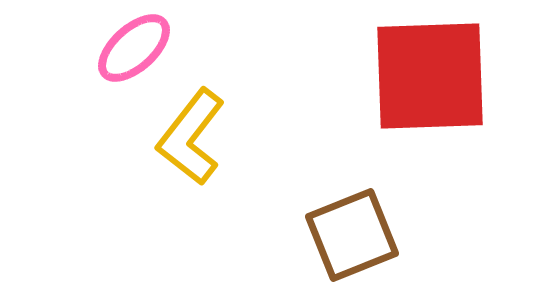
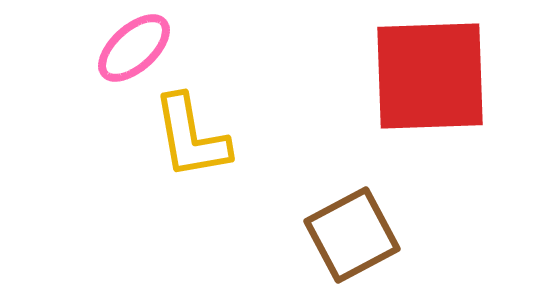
yellow L-shape: rotated 48 degrees counterclockwise
brown square: rotated 6 degrees counterclockwise
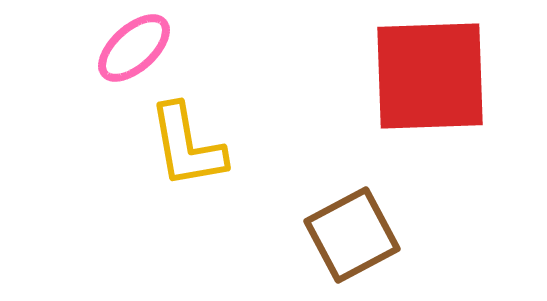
yellow L-shape: moved 4 px left, 9 px down
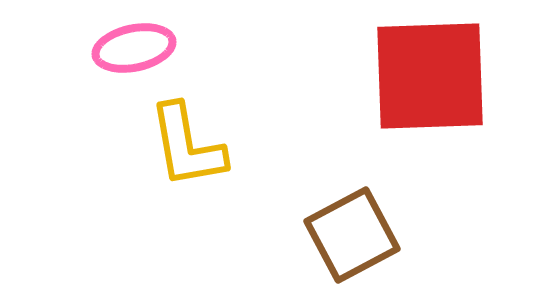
pink ellipse: rotated 30 degrees clockwise
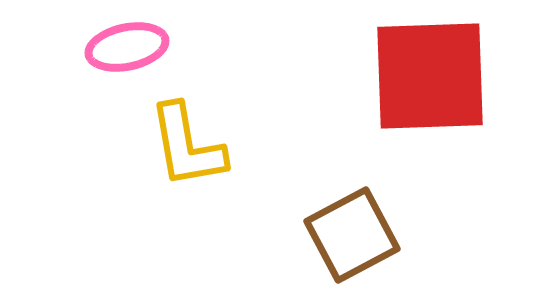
pink ellipse: moved 7 px left, 1 px up
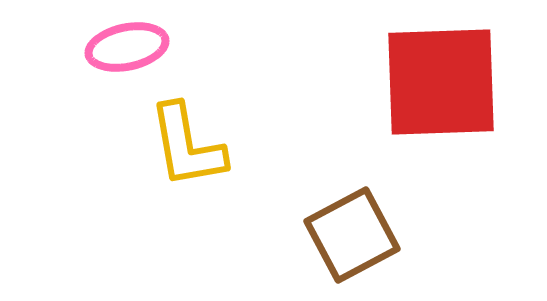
red square: moved 11 px right, 6 px down
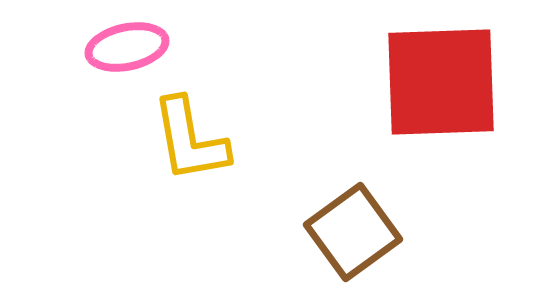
yellow L-shape: moved 3 px right, 6 px up
brown square: moved 1 px right, 3 px up; rotated 8 degrees counterclockwise
